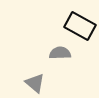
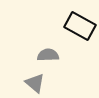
gray semicircle: moved 12 px left, 2 px down
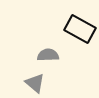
black rectangle: moved 3 px down
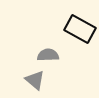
gray triangle: moved 3 px up
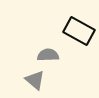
black rectangle: moved 1 px left, 2 px down
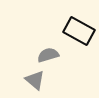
gray semicircle: rotated 15 degrees counterclockwise
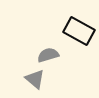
gray triangle: moved 1 px up
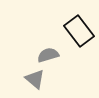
black rectangle: rotated 24 degrees clockwise
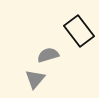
gray triangle: rotated 30 degrees clockwise
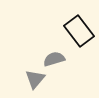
gray semicircle: moved 6 px right, 4 px down
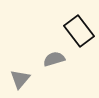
gray triangle: moved 15 px left
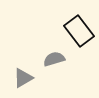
gray triangle: moved 3 px right, 1 px up; rotated 20 degrees clockwise
